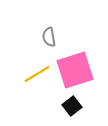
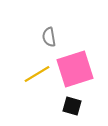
pink square: moved 1 px up
black square: rotated 36 degrees counterclockwise
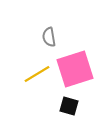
black square: moved 3 px left
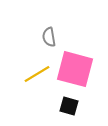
pink square: rotated 33 degrees clockwise
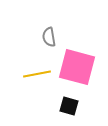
pink square: moved 2 px right, 2 px up
yellow line: rotated 20 degrees clockwise
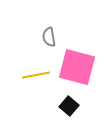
yellow line: moved 1 px left, 1 px down
black square: rotated 24 degrees clockwise
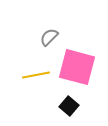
gray semicircle: rotated 54 degrees clockwise
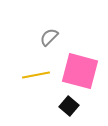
pink square: moved 3 px right, 4 px down
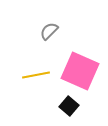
gray semicircle: moved 6 px up
pink square: rotated 9 degrees clockwise
